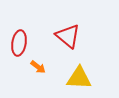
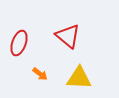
red ellipse: rotated 10 degrees clockwise
orange arrow: moved 2 px right, 7 px down
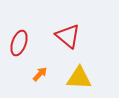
orange arrow: rotated 84 degrees counterclockwise
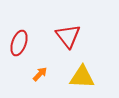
red triangle: rotated 12 degrees clockwise
yellow triangle: moved 3 px right, 1 px up
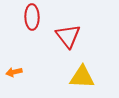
red ellipse: moved 13 px right, 26 px up; rotated 20 degrees counterclockwise
orange arrow: moved 26 px left, 2 px up; rotated 147 degrees counterclockwise
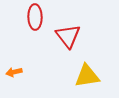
red ellipse: moved 3 px right
yellow triangle: moved 5 px right, 1 px up; rotated 12 degrees counterclockwise
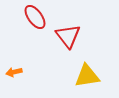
red ellipse: rotated 35 degrees counterclockwise
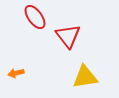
orange arrow: moved 2 px right, 1 px down
yellow triangle: moved 2 px left, 1 px down
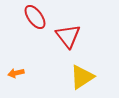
yellow triangle: moved 3 px left; rotated 24 degrees counterclockwise
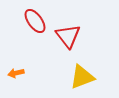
red ellipse: moved 4 px down
yellow triangle: rotated 12 degrees clockwise
